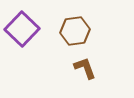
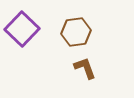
brown hexagon: moved 1 px right, 1 px down
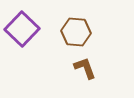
brown hexagon: rotated 12 degrees clockwise
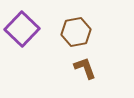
brown hexagon: rotated 16 degrees counterclockwise
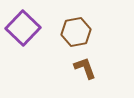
purple square: moved 1 px right, 1 px up
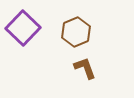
brown hexagon: rotated 12 degrees counterclockwise
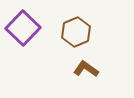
brown L-shape: moved 1 px right, 1 px down; rotated 35 degrees counterclockwise
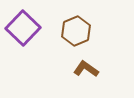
brown hexagon: moved 1 px up
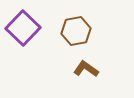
brown hexagon: rotated 12 degrees clockwise
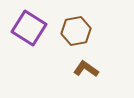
purple square: moved 6 px right; rotated 12 degrees counterclockwise
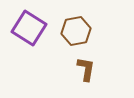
brown L-shape: rotated 65 degrees clockwise
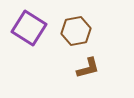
brown L-shape: moved 2 px right, 1 px up; rotated 65 degrees clockwise
